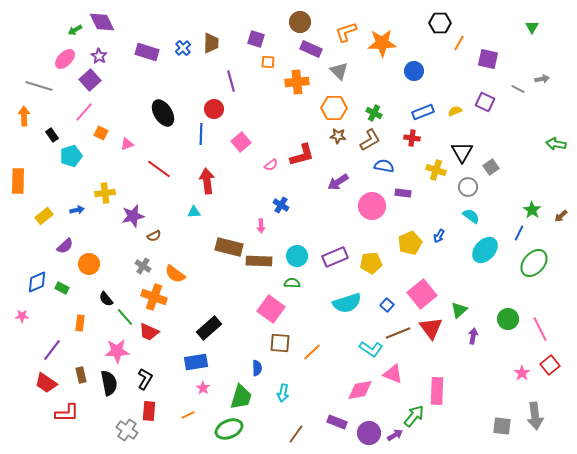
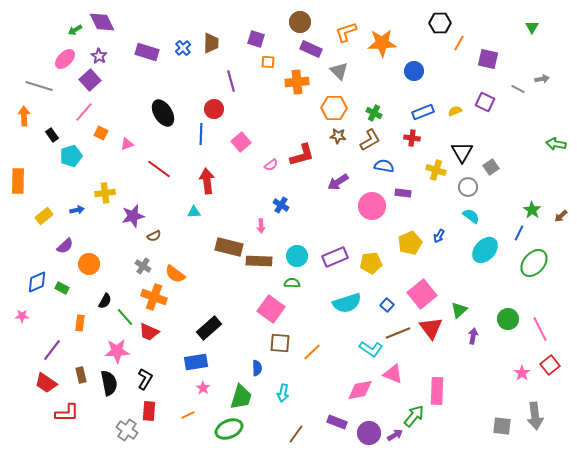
black semicircle at (106, 299): moved 1 px left, 2 px down; rotated 112 degrees counterclockwise
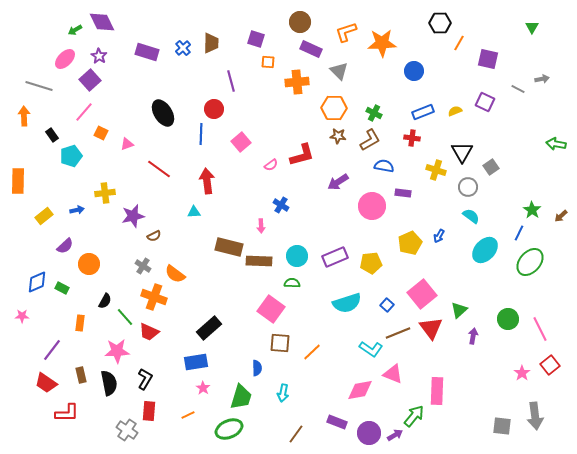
green ellipse at (534, 263): moved 4 px left, 1 px up
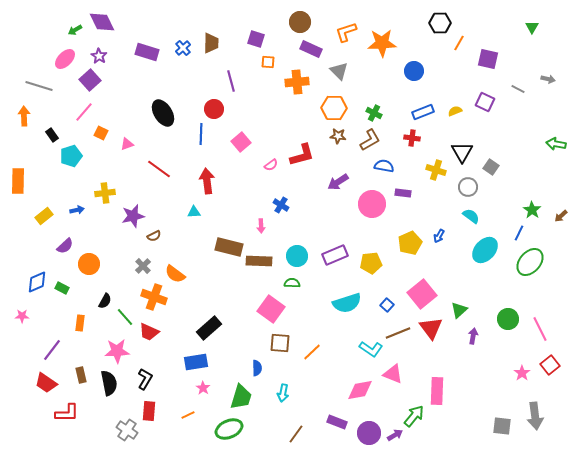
gray arrow at (542, 79): moved 6 px right; rotated 24 degrees clockwise
gray square at (491, 167): rotated 21 degrees counterclockwise
pink circle at (372, 206): moved 2 px up
purple rectangle at (335, 257): moved 2 px up
gray cross at (143, 266): rotated 14 degrees clockwise
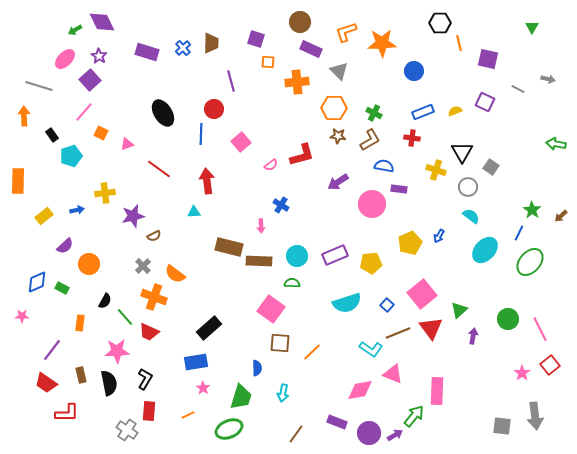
orange line at (459, 43): rotated 42 degrees counterclockwise
purple rectangle at (403, 193): moved 4 px left, 4 px up
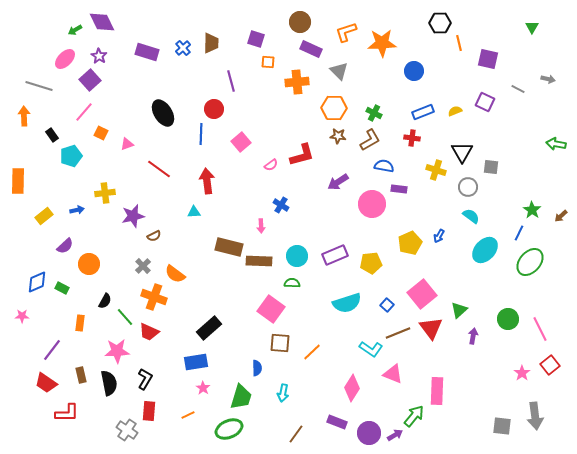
gray square at (491, 167): rotated 28 degrees counterclockwise
pink diamond at (360, 390): moved 8 px left, 2 px up; rotated 48 degrees counterclockwise
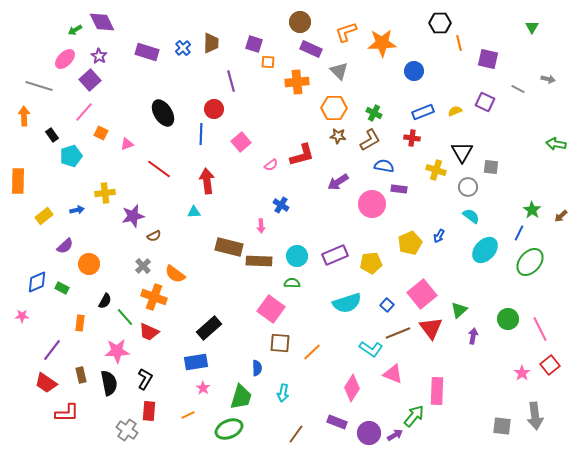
purple square at (256, 39): moved 2 px left, 5 px down
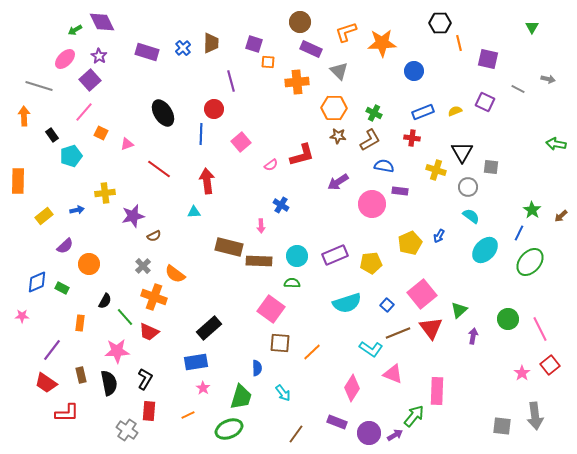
purple rectangle at (399, 189): moved 1 px right, 2 px down
cyan arrow at (283, 393): rotated 48 degrees counterclockwise
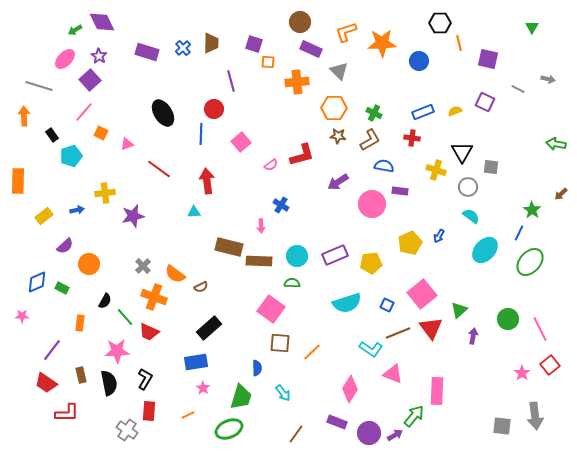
blue circle at (414, 71): moved 5 px right, 10 px up
brown arrow at (561, 216): moved 22 px up
brown semicircle at (154, 236): moved 47 px right, 51 px down
blue square at (387, 305): rotated 16 degrees counterclockwise
pink diamond at (352, 388): moved 2 px left, 1 px down
